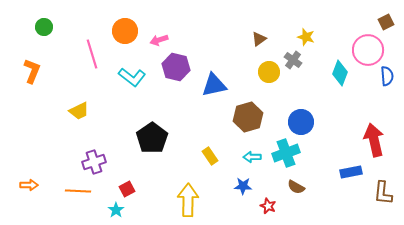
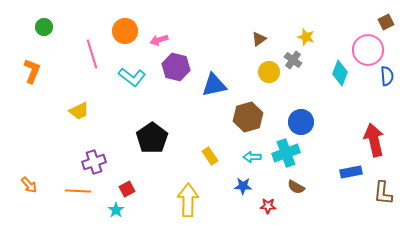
orange arrow: rotated 48 degrees clockwise
red star: rotated 21 degrees counterclockwise
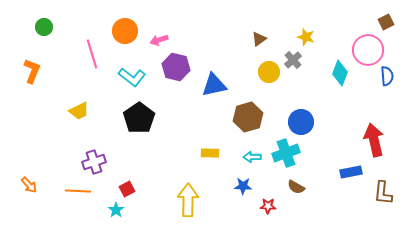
gray cross: rotated 12 degrees clockwise
black pentagon: moved 13 px left, 20 px up
yellow rectangle: moved 3 px up; rotated 54 degrees counterclockwise
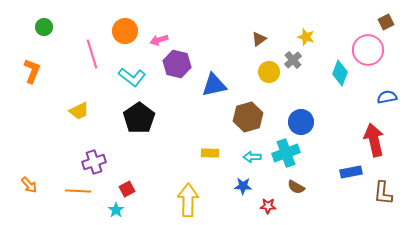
purple hexagon: moved 1 px right, 3 px up
blue semicircle: moved 21 px down; rotated 96 degrees counterclockwise
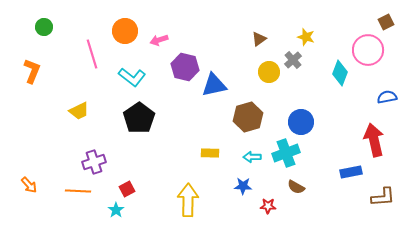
purple hexagon: moved 8 px right, 3 px down
brown L-shape: moved 4 px down; rotated 100 degrees counterclockwise
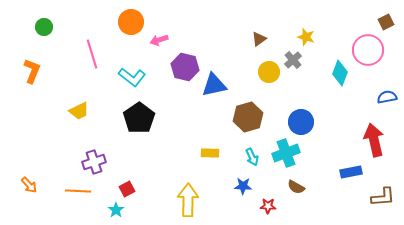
orange circle: moved 6 px right, 9 px up
cyan arrow: rotated 114 degrees counterclockwise
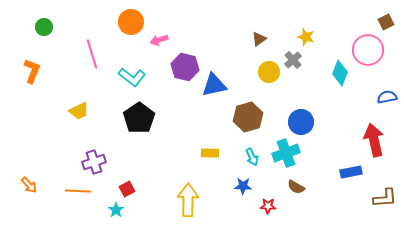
brown L-shape: moved 2 px right, 1 px down
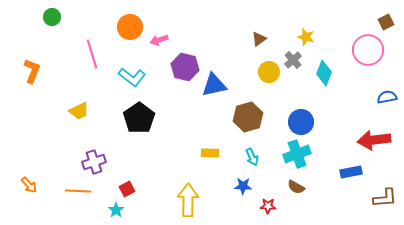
orange circle: moved 1 px left, 5 px down
green circle: moved 8 px right, 10 px up
cyan diamond: moved 16 px left
red arrow: rotated 84 degrees counterclockwise
cyan cross: moved 11 px right, 1 px down
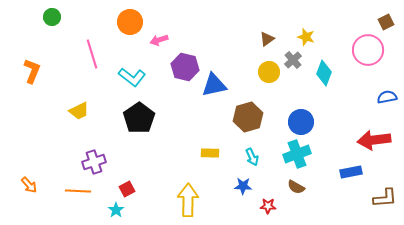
orange circle: moved 5 px up
brown triangle: moved 8 px right
